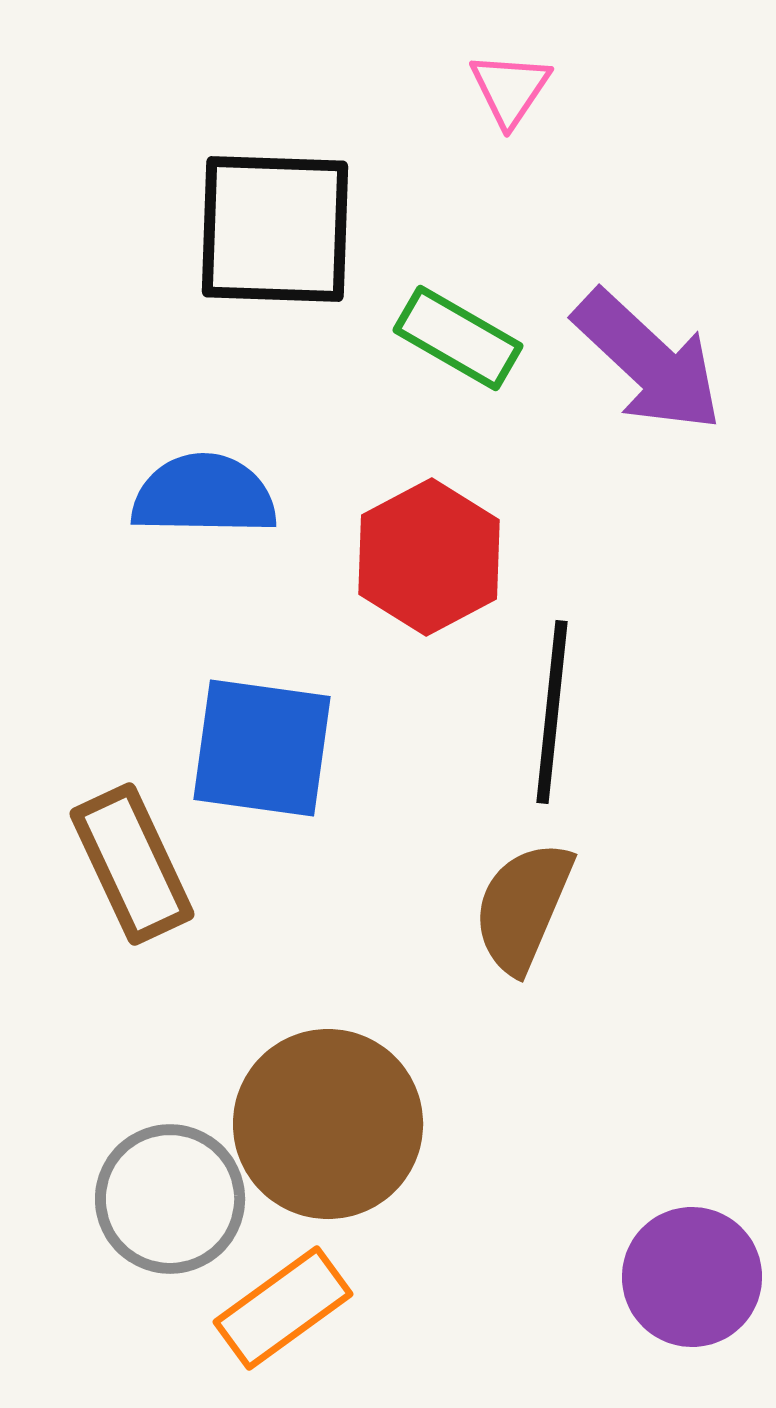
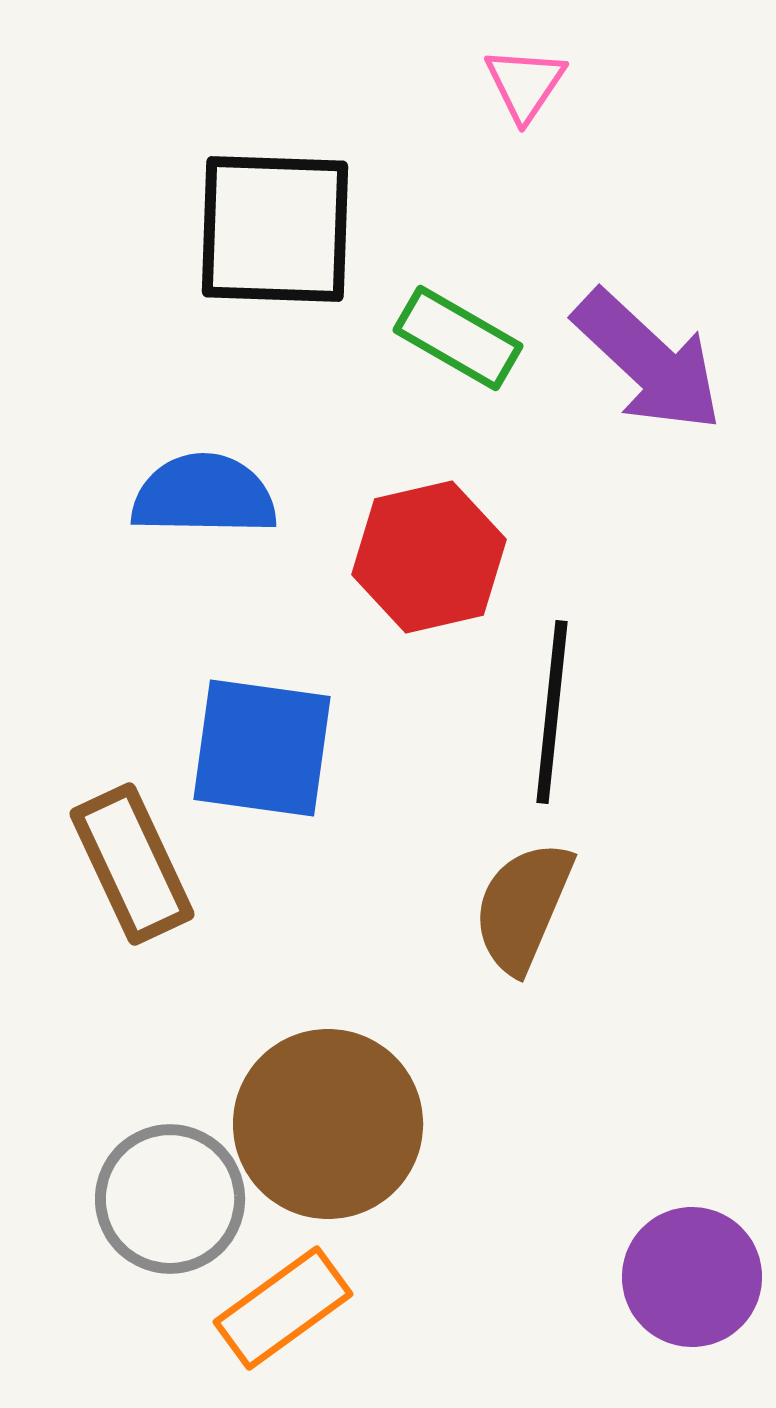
pink triangle: moved 15 px right, 5 px up
red hexagon: rotated 15 degrees clockwise
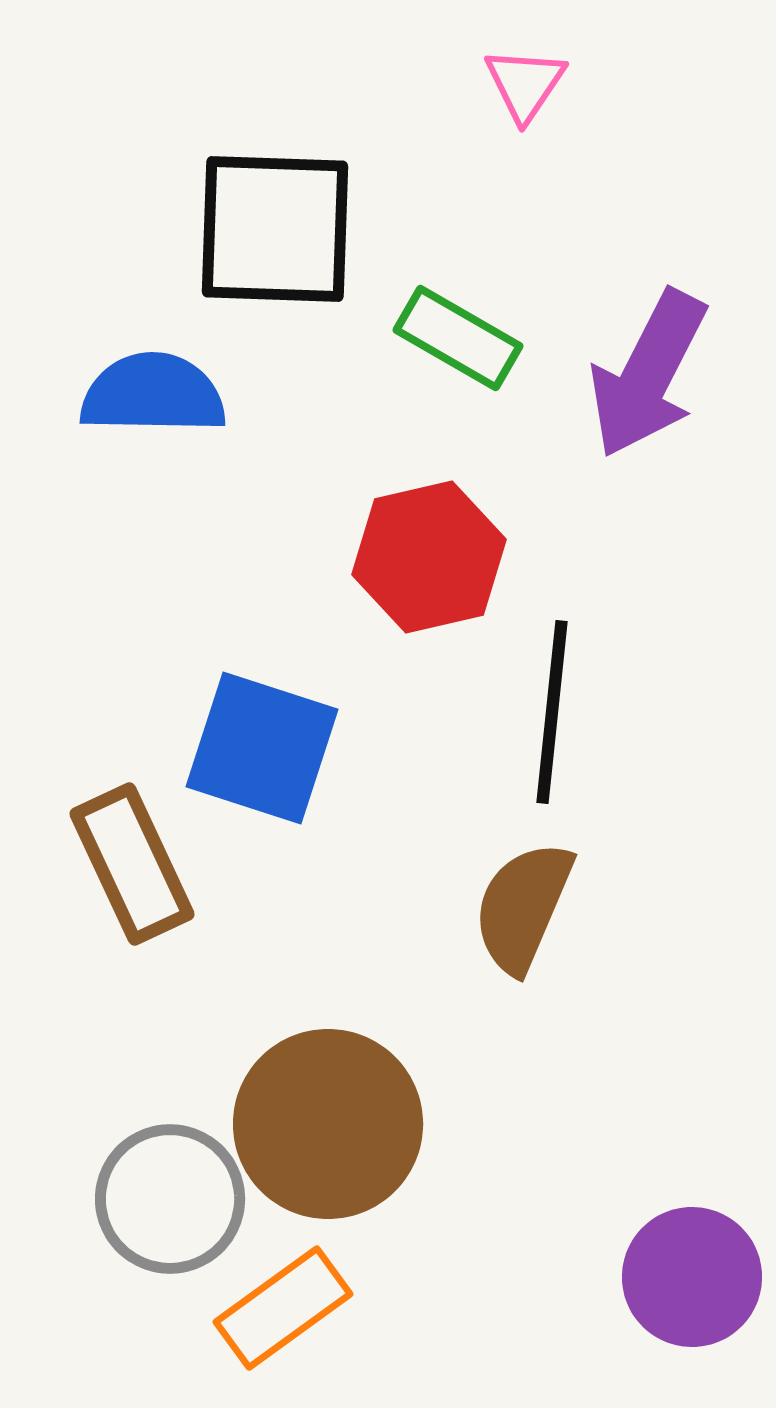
purple arrow: moved 13 px down; rotated 74 degrees clockwise
blue semicircle: moved 51 px left, 101 px up
blue square: rotated 10 degrees clockwise
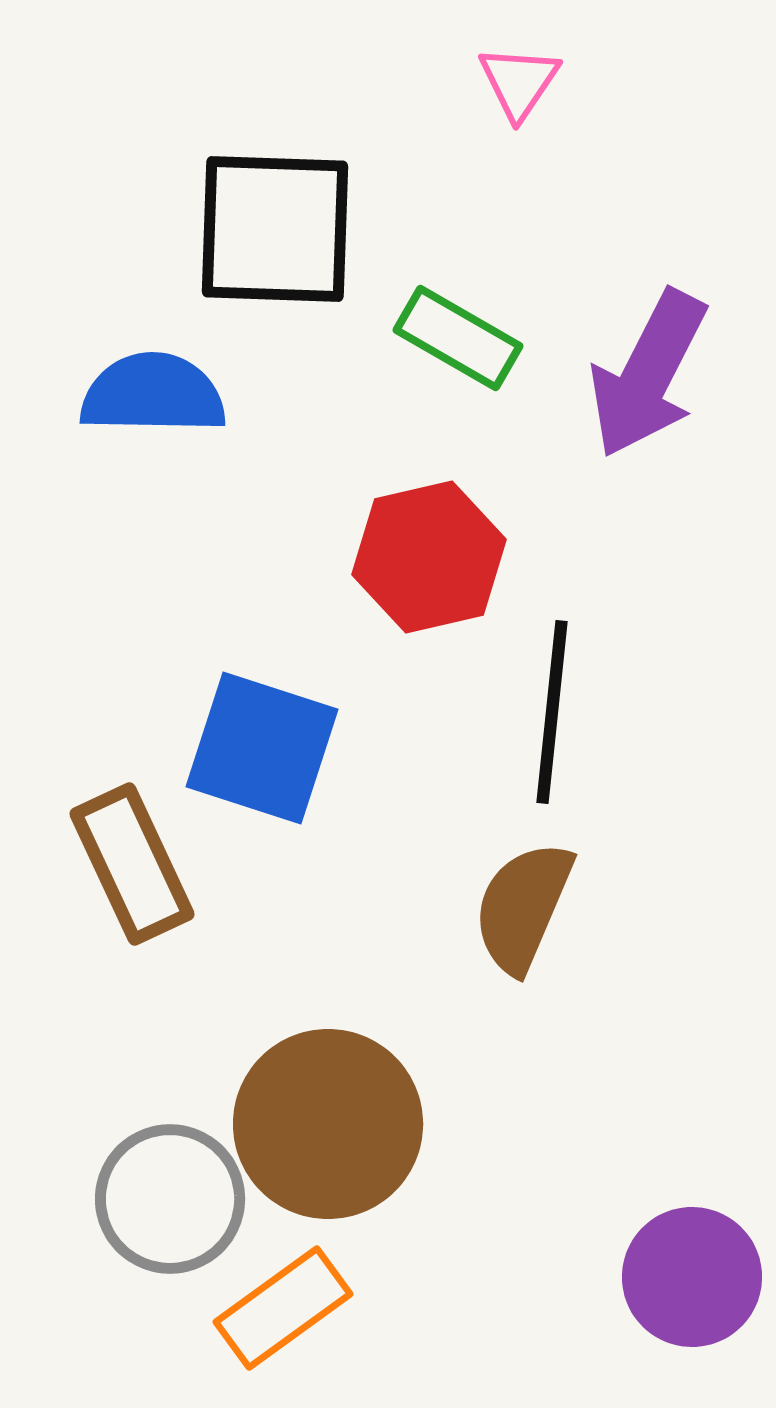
pink triangle: moved 6 px left, 2 px up
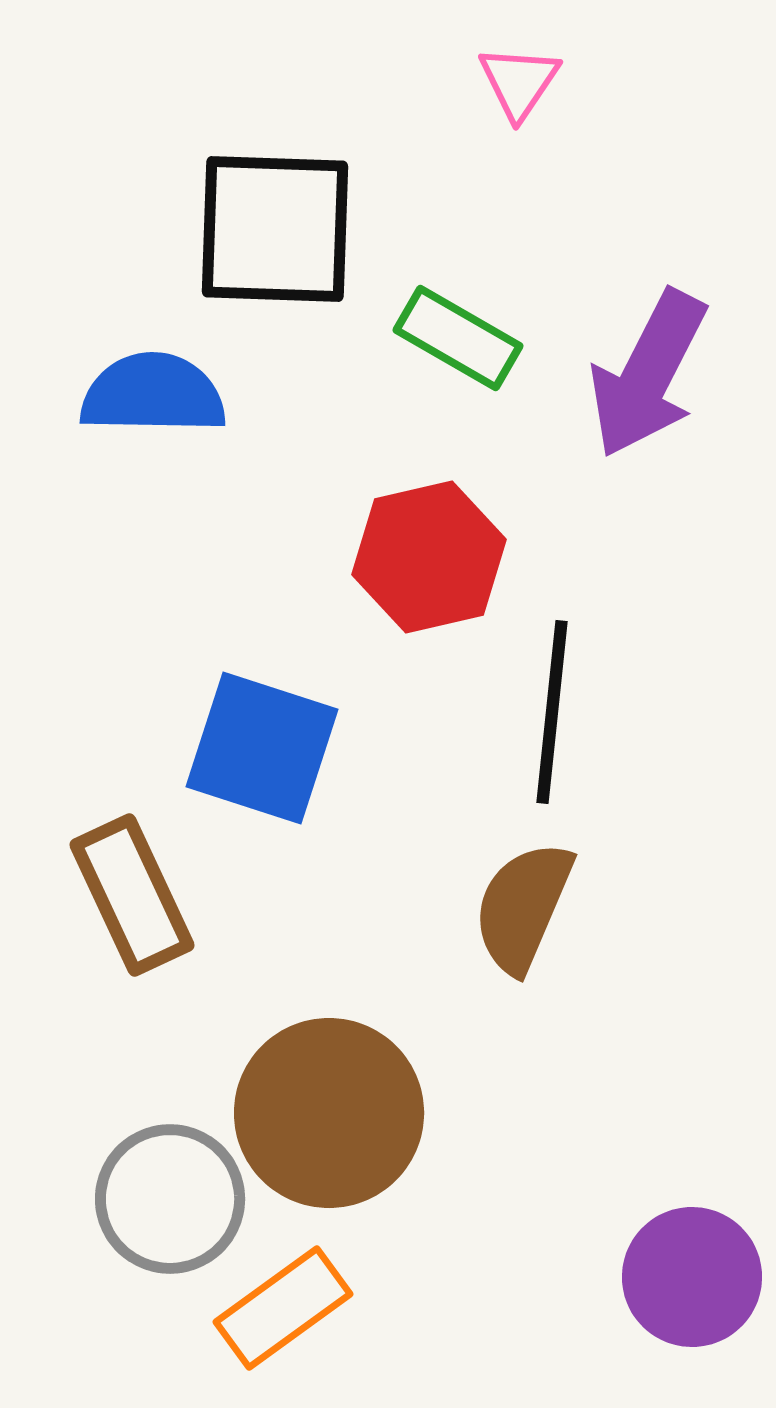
brown rectangle: moved 31 px down
brown circle: moved 1 px right, 11 px up
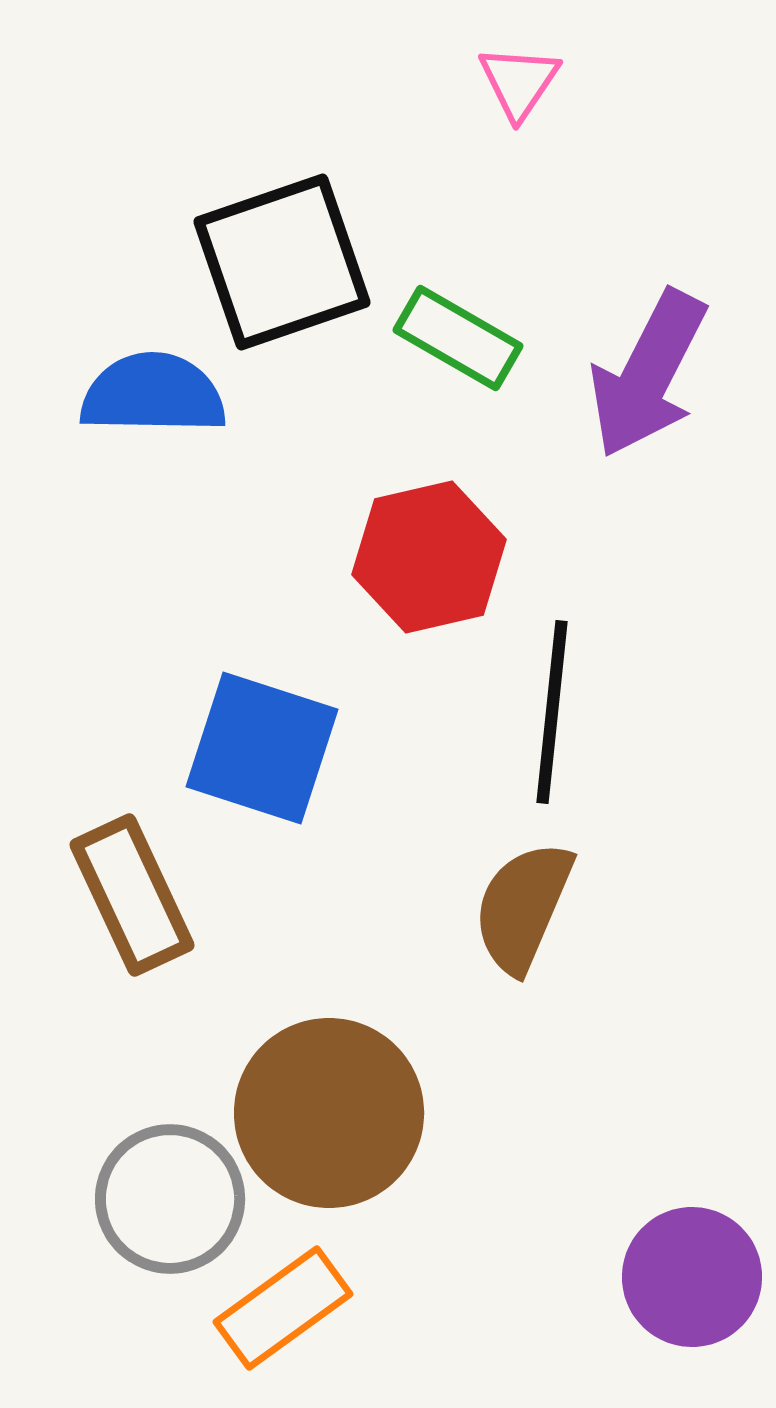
black square: moved 7 px right, 33 px down; rotated 21 degrees counterclockwise
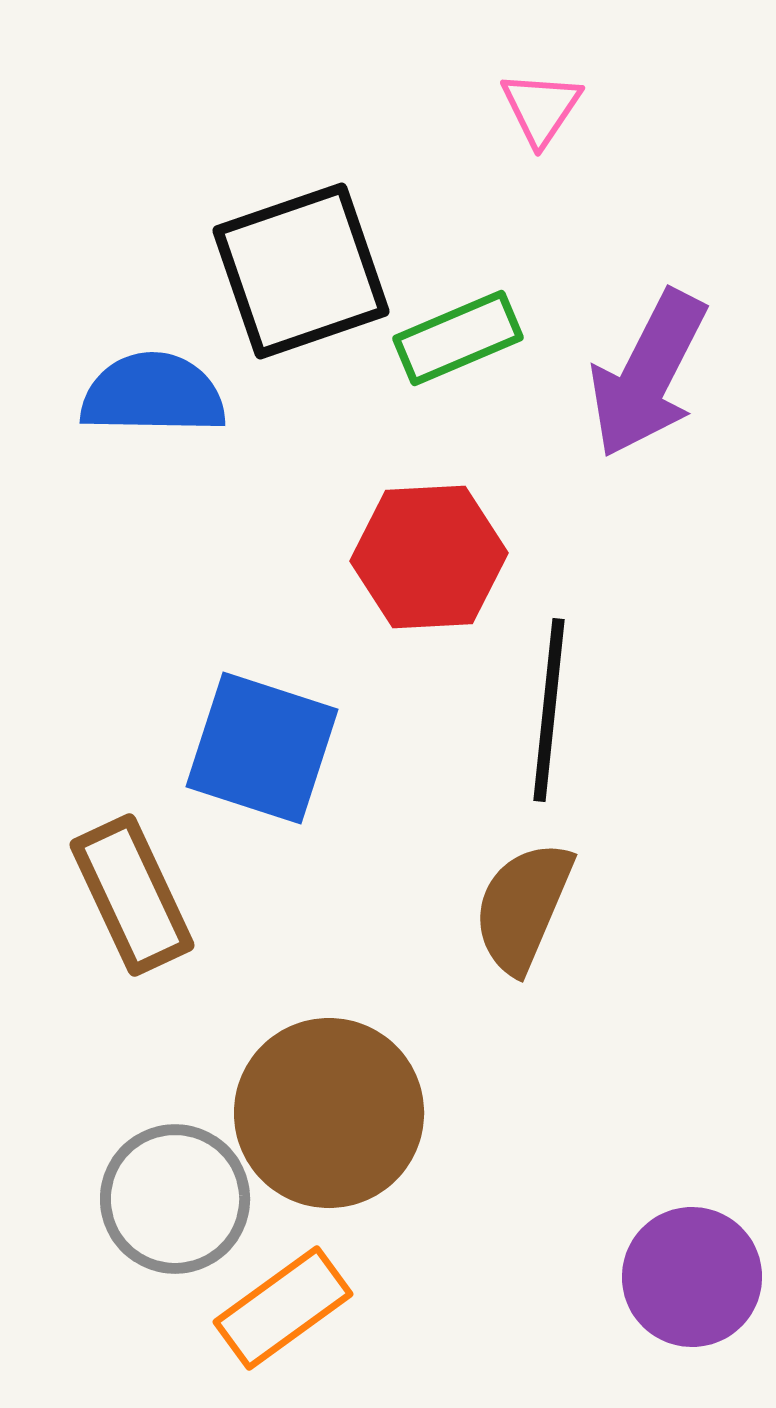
pink triangle: moved 22 px right, 26 px down
black square: moved 19 px right, 9 px down
green rectangle: rotated 53 degrees counterclockwise
red hexagon: rotated 10 degrees clockwise
black line: moved 3 px left, 2 px up
gray circle: moved 5 px right
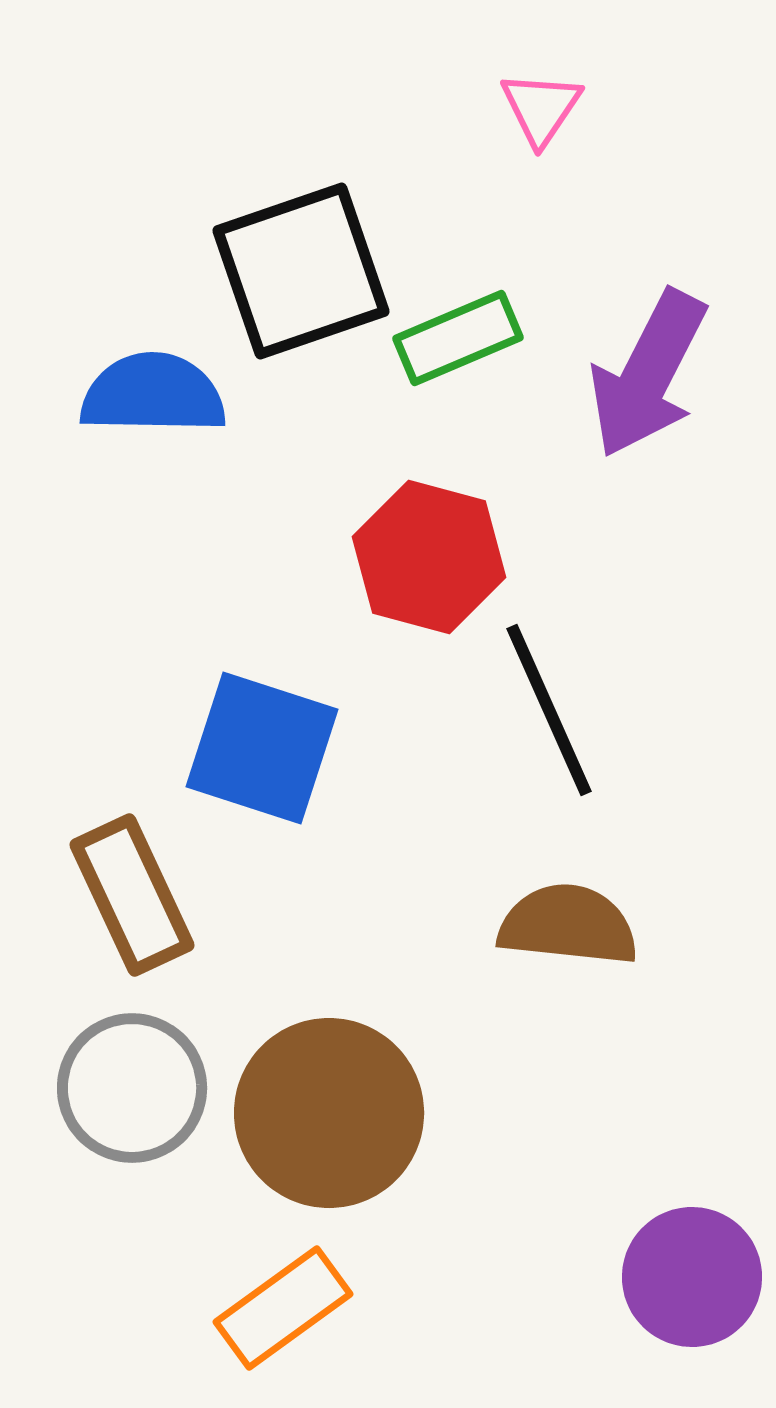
red hexagon: rotated 18 degrees clockwise
black line: rotated 30 degrees counterclockwise
brown semicircle: moved 45 px right, 18 px down; rotated 73 degrees clockwise
gray circle: moved 43 px left, 111 px up
